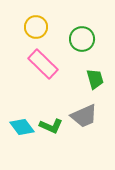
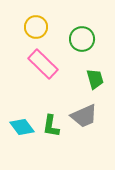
green L-shape: rotated 75 degrees clockwise
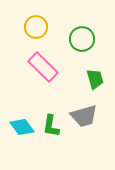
pink rectangle: moved 3 px down
gray trapezoid: rotated 8 degrees clockwise
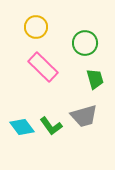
green circle: moved 3 px right, 4 px down
green L-shape: rotated 45 degrees counterclockwise
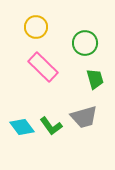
gray trapezoid: moved 1 px down
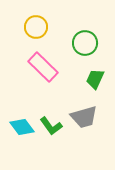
green trapezoid: rotated 140 degrees counterclockwise
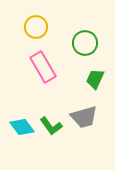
pink rectangle: rotated 16 degrees clockwise
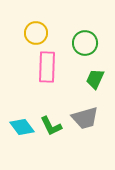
yellow circle: moved 6 px down
pink rectangle: moved 4 px right; rotated 32 degrees clockwise
gray trapezoid: moved 1 px right, 1 px down
green L-shape: rotated 10 degrees clockwise
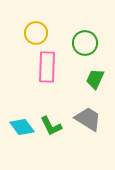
gray trapezoid: moved 3 px right, 1 px down; rotated 132 degrees counterclockwise
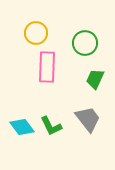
gray trapezoid: rotated 20 degrees clockwise
